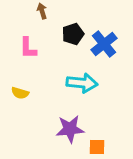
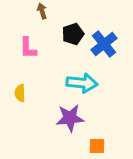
yellow semicircle: rotated 72 degrees clockwise
purple star: moved 11 px up
orange square: moved 1 px up
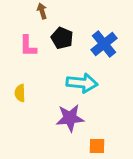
black pentagon: moved 11 px left, 4 px down; rotated 30 degrees counterclockwise
pink L-shape: moved 2 px up
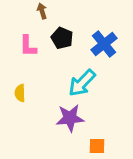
cyan arrow: rotated 128 degrees clockwise
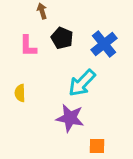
purple star: rotated 16 degrees clockwise
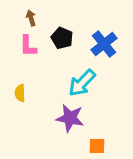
brown arrow: moved 11 px left, 7 px down
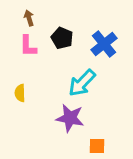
brown arrow: moved 2 px left
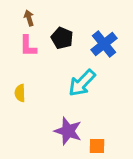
purple star: moved 2 px left, 13 px down; rotated 8 degrees clockwise
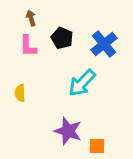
brown arrow: moved 2 px right
